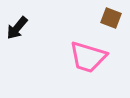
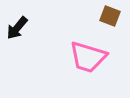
brown square: moved 1 px left, 2 px up
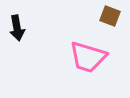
black arrow: rotated 50 degrees counterclockwise
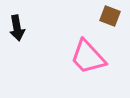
pink trapezoid: rotated 30 degrees clockwise
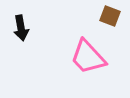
black arrow: moved 4 px right
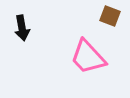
black arrow: moved 1 px right
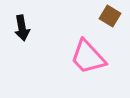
brown square: rotated 10 degrees clockwise
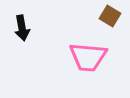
pink trapezoid: rotated 42 degrees counterclockwise
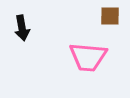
brown square: rotated 30 degrees counterclockwise
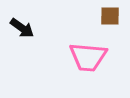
black arrow: rotated 45 degrees counterclockwise
